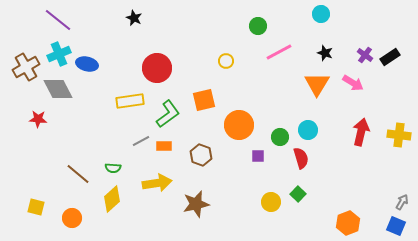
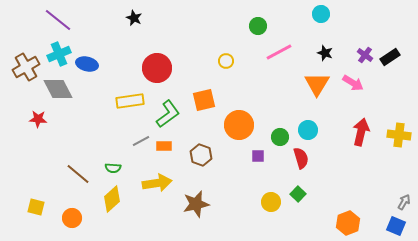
gray arrow at (402, 202): moved 2 px right
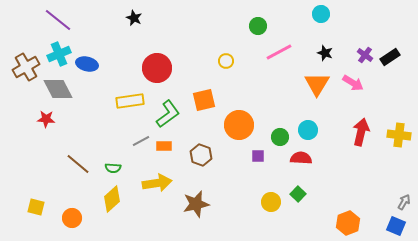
red star at (38, 119): moved 8 px right
red semicircle at (301, 158): rotated 70 degrees counterclockwise
brown line at (78, 174): moved 10 px up
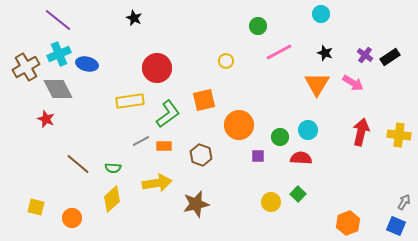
red star at (46, 119): rotated 18 degrees clockwise
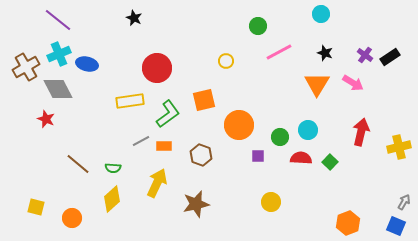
yellow cross at (399, 135): moved 12 px down; rotated 20 degrees counterclockwise
yellow arrow at (157, 183): rotated 56 degrees counterclockwise
green square at (298, 194): moved 32 px right, 32 px up
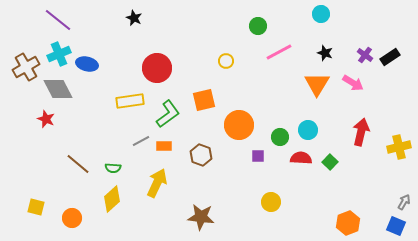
brown star at (196, 204): moved 5 px right, 13 px down; rotated 20 degrees clockwise
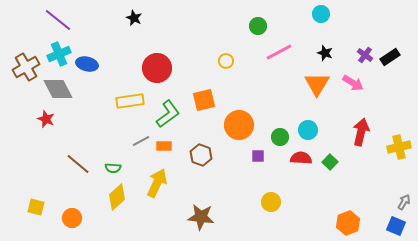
yellow diamond at (112, 199): moved 5 px right, 2 px up
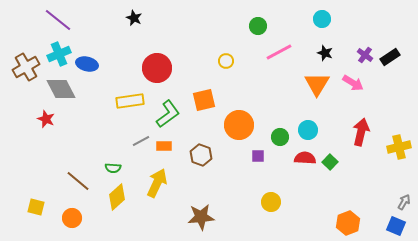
cyan circle at (321, 14): moved 1 px right, 5 px down
gray diamond at (58, 89): moved 3 px right
red semicircle at (301, 158): moved 4 px right
brown line at (78, 164): moved 17 px down
brown star at (201, 217): rotated 12 degrees counterclockwise
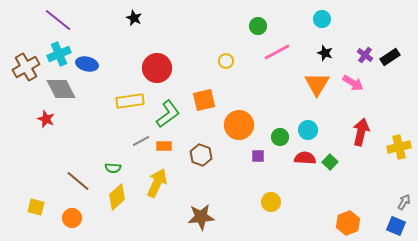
pink line at (279, 52): moved 2 px left
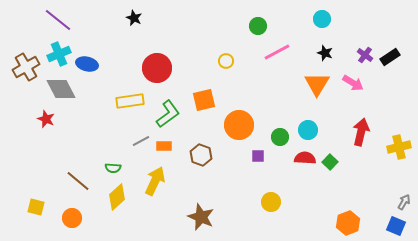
yellow arrow at (157, 183): moved 2 px left, 2 px up
brown star at (201, 217): rotated 28 degrees clockwise
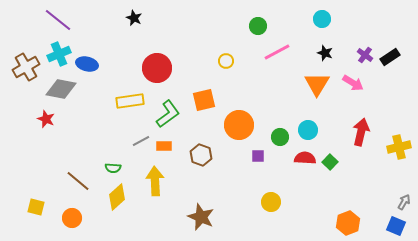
gray diamond at (61, 89): rotated 52 degrees counterclockwise
yellow arrow at (155, 181): rotated 28 degrees counterclockwise
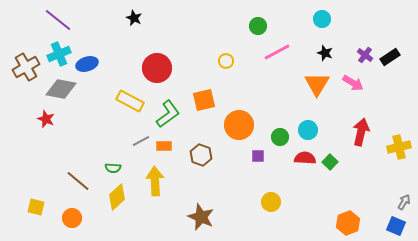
blue ellipse at (87, 64): rotated 30 degrees counterclockwise
yellow rectangle at (130, 101): rotated 36 degrees clockwise
